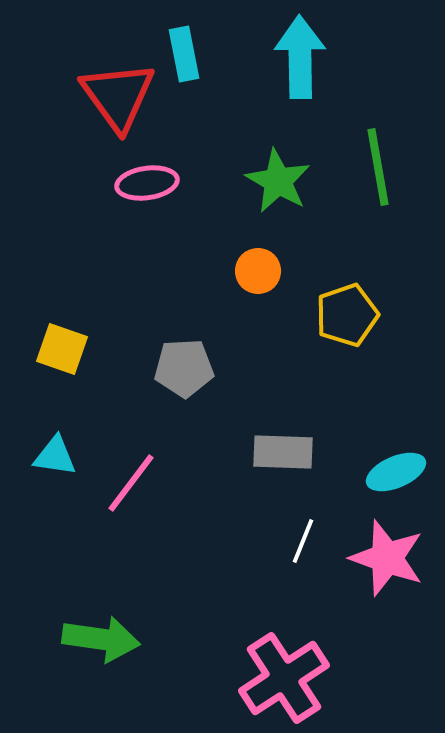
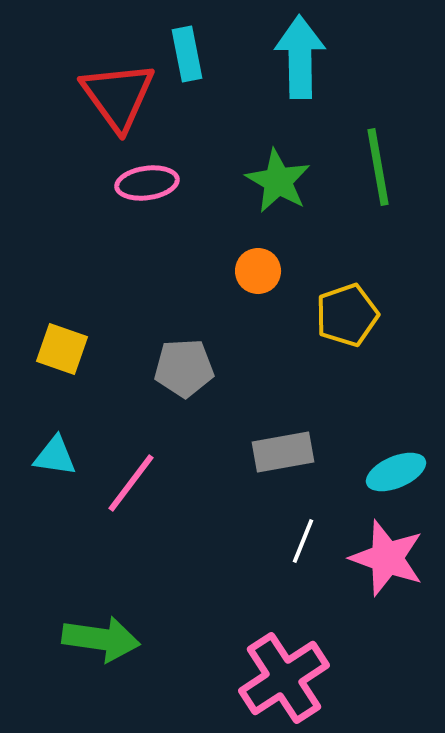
cyan rectangle: moved 3 px right
gray rectangle: rotated 12 degrees counterclockwise
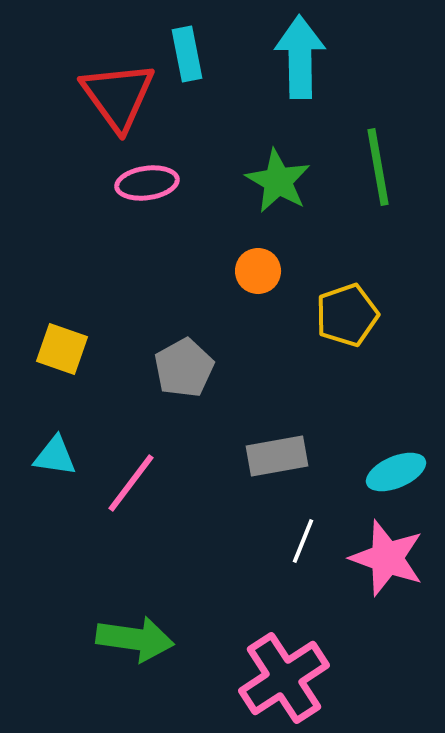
gray pentagon: rotated 26 degrees counterclockwise
gray rectangle: moved 6 px left, 4 px down
green arrow: moved 34 px right
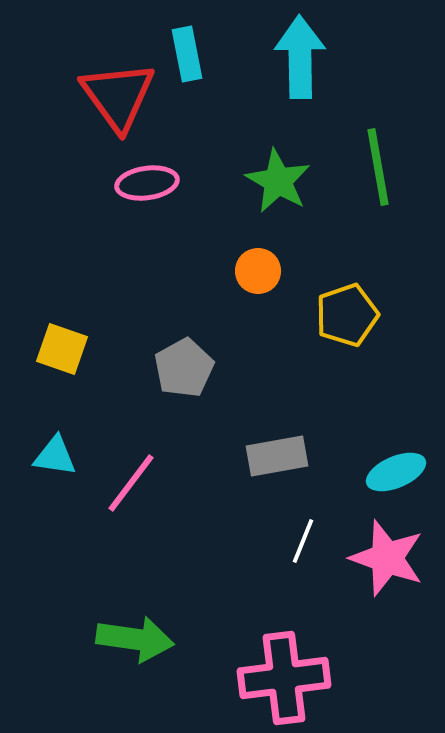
pink cross: rotated 26 degrees clockwise
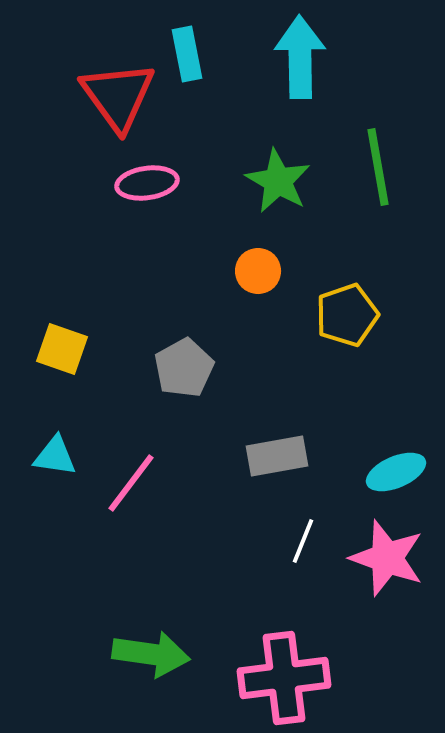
green arrow: moved 16 px right, 15 px down
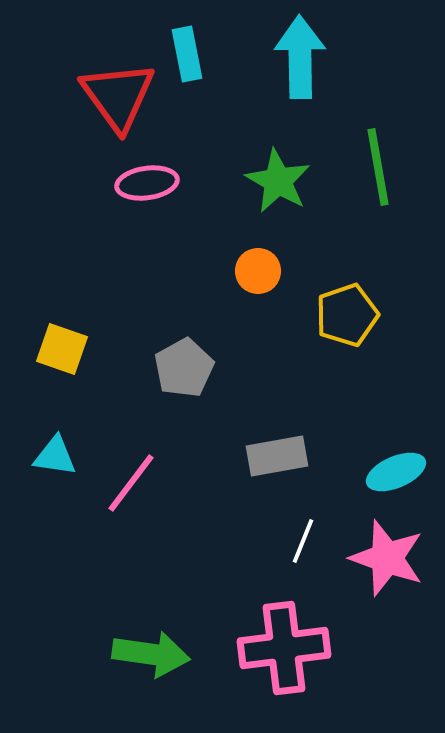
pink cross: moved 30 px up
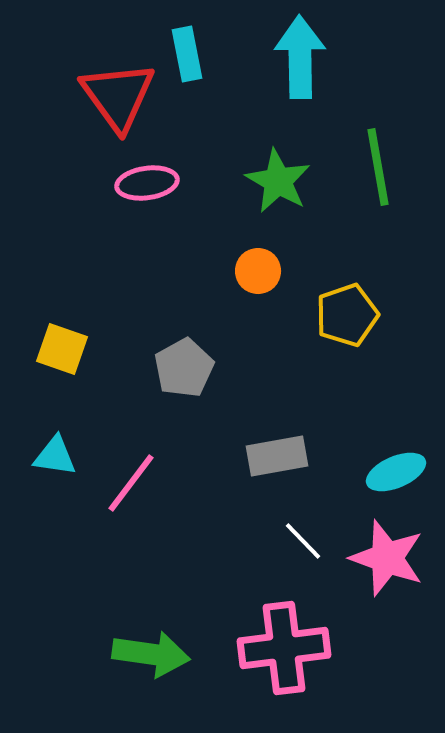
white line: rotated 66 degrees counterclockwise
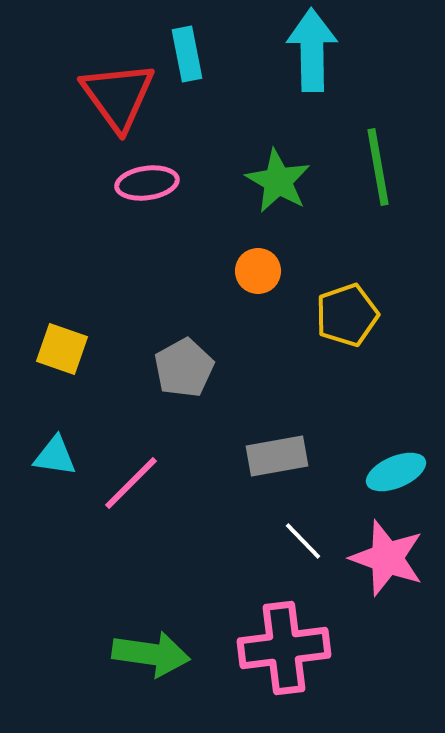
cyan arrow: moved 12 px right, 7 px up
pink line: rotated 8 degrees clockwise
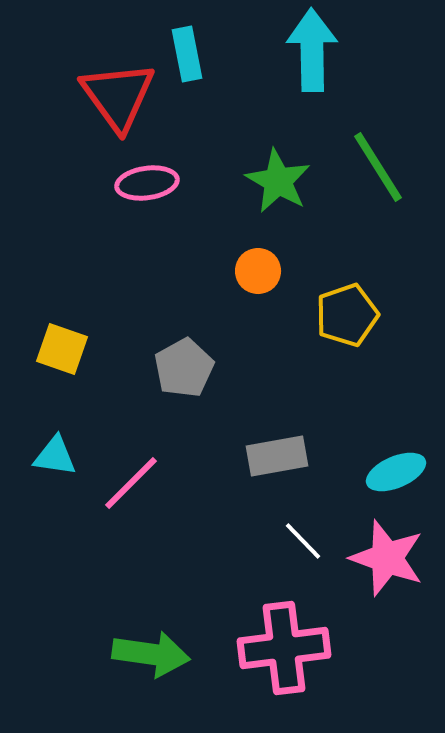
green line: rotated 22 degrees counterclockwise
